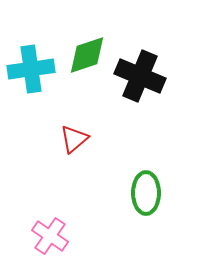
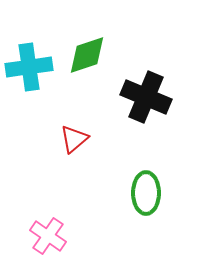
cyan cross: moved 2 px left, 2 px up
black cross: moved 6 px right, 21 px down
pink cross: moved 2 px left
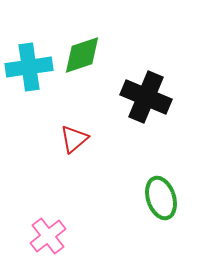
green diamond: moved 5 px left
green ellipse: moved 15 px right, 5 px down; rotated 18 degrees counterclockwise
pink cross: rotated 18 degrees clockwise
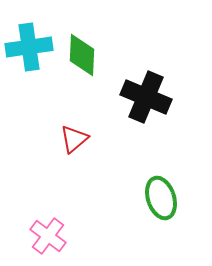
green diamond: rotated 69 degrees counterclockwise
cyan cross: moved 20 px up
pink cross: rotated 15 degrees counterclockwise
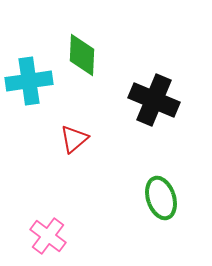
cyan cross: moved 34 px down
black cross: moved 8 px right, 3 px down
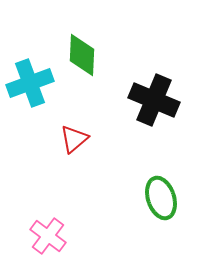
cyan cross: moved 1 px right, 2 px down; rotated 12 degrees counterclockwise
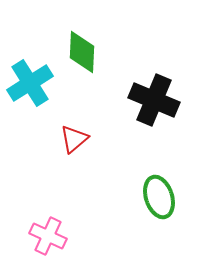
green diamond: moved 3 px up
cyan cross: rotated 12 degrees counterclockwise
green ellipse: moved 2 px left, 1 px up
pink cross: rotated 12 degrees counterclockwise
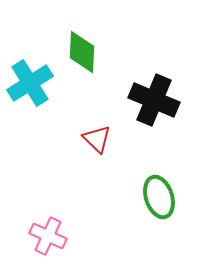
red triangle: moved 23 px right; rotated 36 degrees counterclockwise
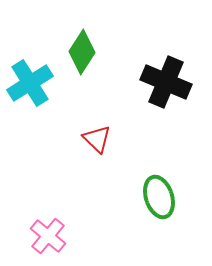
green diamond: rotated 30 degrees clockwise
black cross: moved 12 px right, 18 px up
pink cross: rotated 15 degrees clockwise
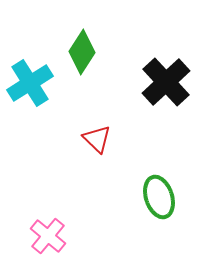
black cross: rotated 24 degrees clockwise
